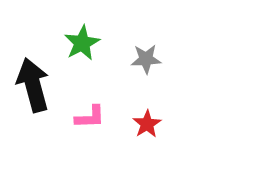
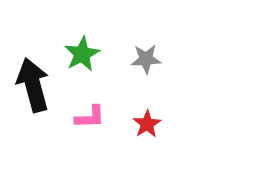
green star: moved 11 px down
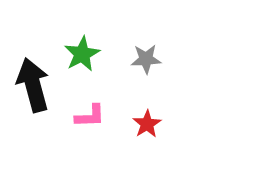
pink L-shape: moved 1 px up
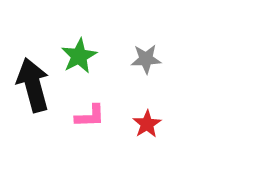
green star: moved 3 px left, 2 px down
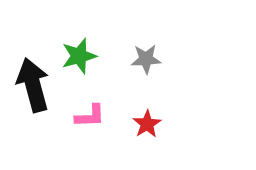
green star: rotated 12 degrees clockwise
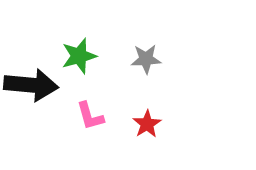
black arrow: moved 2 px left; rotated 110 degrees clockwise
pink L-shape: rotated 76 degrees clockwise
